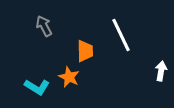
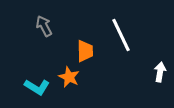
white arrow: moved 1 px left, 1 px down
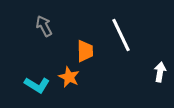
cyan L-shape: moved 2 px up
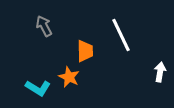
cyan L-shape: moved 1 px right, 3 px down
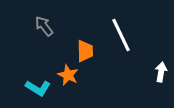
gray arrow: rotated 10 degrees counterclockwise
white arrow: moved 1 px right
orange star: moved 1 px left, 2 px up
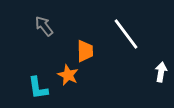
white line: moved 5 px right, 1 px up; rotated 12 degrees counterclockwise
cyan L-shape: rotated 50 degrees clockwise
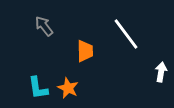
orange star: moved 13 px down
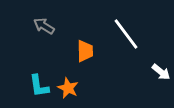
gray arrow: rotated 20 degrees counterclockwise
white arrow: rotated 120 degrees clockwise
cyan L-shape: moved 1 px right, 2 px up
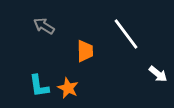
white arrow: moved 3 px left, 2 px down
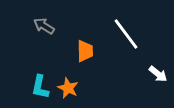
cyan L-shape: moved 1 px right, 1 px down; rotated 20 degrees clockwise
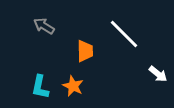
white line: moved 2 px left; rotated 8 degrees counterclockwise
orange star: moved 5 px right, 2 px up
